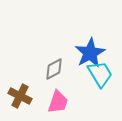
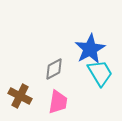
blue star: moved 4 px up
cyan trapezoid: moved 1 px up
pink trapezoid: rotated 10 degrees counterclockwise
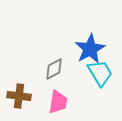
brown cross: moved 1 px left; rotated 20 degrees counterclockwise
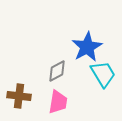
blue star: moved 3 px left, 2 px up
gray diamond: moved 3 px right, 2 px down
cyan trapezoid: moved 3 px right, 1 px down
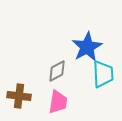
cyan trapezoid: rotated 28 degrees clockwise
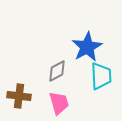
cyan trapezoid: moved 2 px left, 2 px down
pink trapezoid: moved 1 px right, 1 px down; rotated 25 degrees counterclockwise
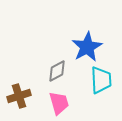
cyan trapezoid: moved 4 px down
brown cross: rotated 25 degrees counterclockwise
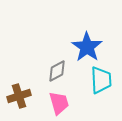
blue star: rotated 8 degrees counterclockwise
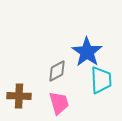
blue star: moved 5 px down
brown cross: rotated 20 degrees clockwise
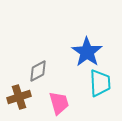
gray diamond: moved 19 px left
cyan trapezoid: moved 1 px left, 3 px down
brown cross: moved 1 px down; rotated 20 degrees counterclockwise
